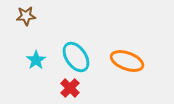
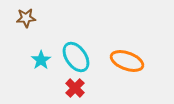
brown star: moved 2 px down
cyan star: moved 5 px right
red cross: moved 5 px right
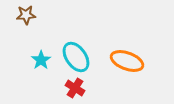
brown star: moved 3 px up
red cross: rotated 12 degrees counterclockwise
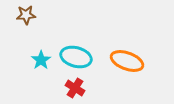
cyan ellipse: rotated 40 degrees counterclockwise
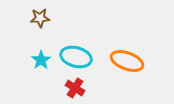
brown star: moved 14 px right, 3 px down
